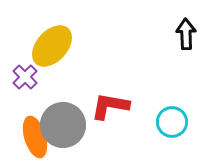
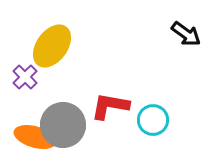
black arrow: rotated 128 degrees clockwise
yellow ellipse: rotated 6 degrees counterclockwise
cyan circle: moved 19 px left, 2 px up
orange ellipse: rotated 57 degrees counterclockwise
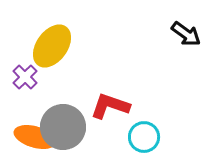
red L-shape: rotated 9 degrees clockwise
cyan circle: moved 9 px left, 17 px down
gray circle: moved 2 px down
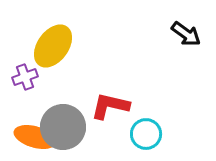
yellow ellipse: moved 1 px right
purple cross: rotated 25 degrees clockwise
red L-shape: rotated 6 degrees counterclockwise
cyan circle: moved 2 px right, 3 px up
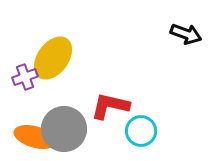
black arrow: rotated 16 degrees counterclockwise
yellow ellipse: moved 12 px down
gray circle: moved 1 px right, 2 px down
cyan circle: moved 5 px left, 3 px up
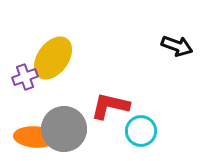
black arrow: moved 9 px left, 12 px down
orange ellipse: rotated 12 degrees counterclockwise
